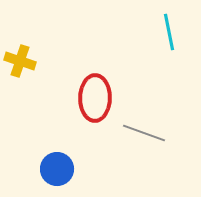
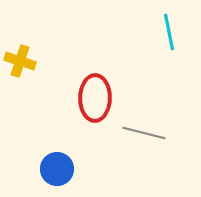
gray line: rotated 6 degrees counterclockwise
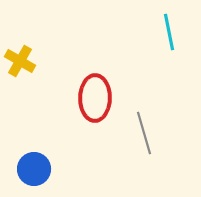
yellow cross: rotated 12 degrees clockwise
gray line: rotated 60 degrees clockwise
blue circle: moved 23 px left
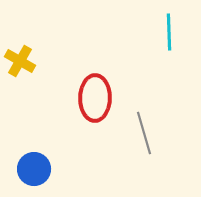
cyan line: rotated 9 degrees clockwise
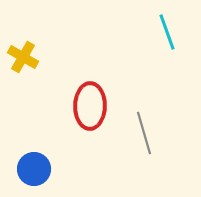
cyan line: moved 2 px left; rotated 18 degrees counterclockwise
yellow cross: moved 3 px right, 4 px up
red ellipse: moved 5 px left, 8 px down
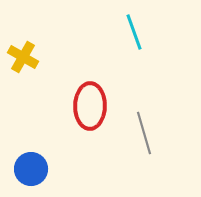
cyan line: moved 33 px left
blue circle: moved 3 px left
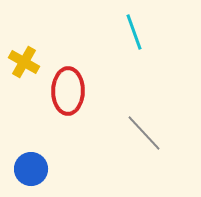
yellow cross: moved 1 px right, 5 px down
red ellipse: moved 22 px left, 15 px up
gray line: rotated 27 degrees counterclockwise
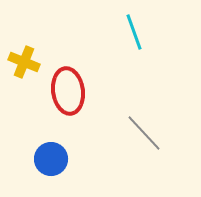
yellow cross: rotated 8 degrees counterclockwise
red ellipse: rotated 9 degrees counterclockwise
blue circle: moved 20 px right, 10 px up
